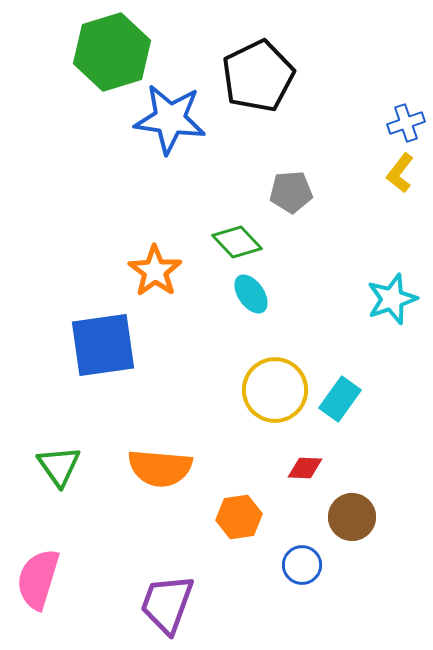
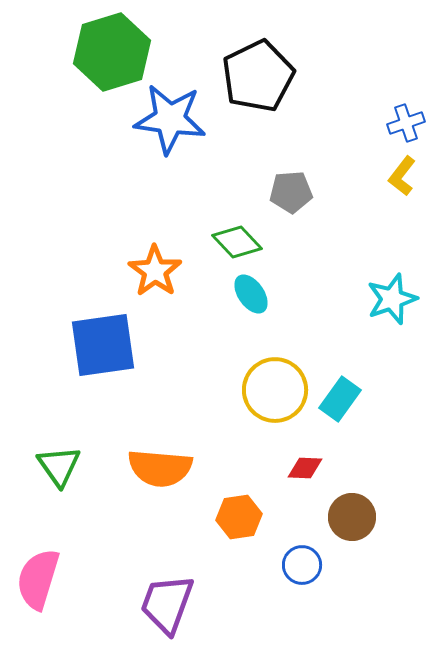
yellow L-shape: moved 2 px right, 3 px down
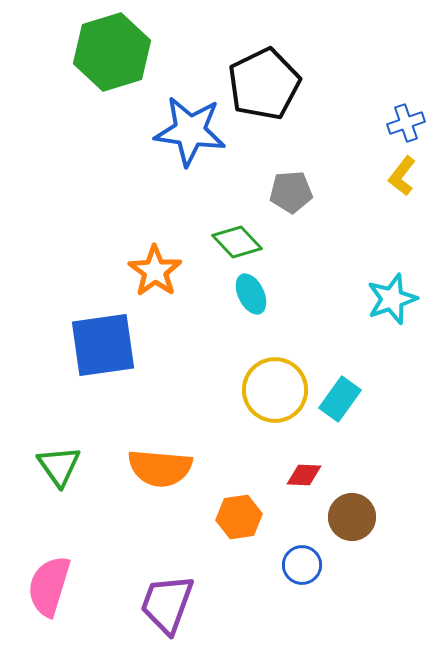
black pentagon: moved 6 px right, 8 px down
blue star: moved 20 px right, 12 px down
cyan ellipse: rotated 9 degrees clockwise
red diamond: moved 1 px left, 7 px down
pink semicircle: moved 11 px right, 7 px down
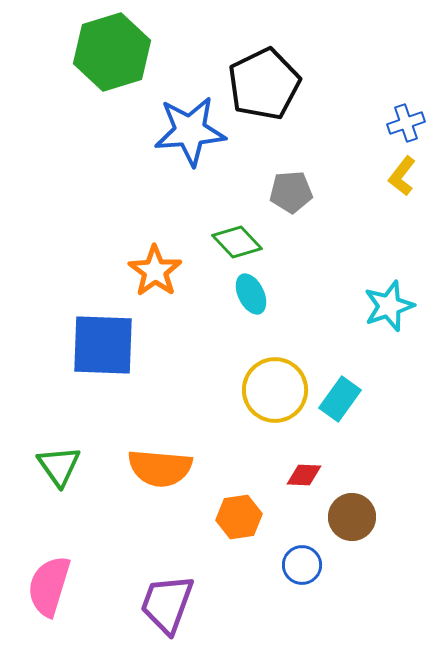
blue star: rotated 12 degrees counterclockwise
cyan star: moved 3 px left, 7 px down
blue square: rotated 10 degrees clockwise
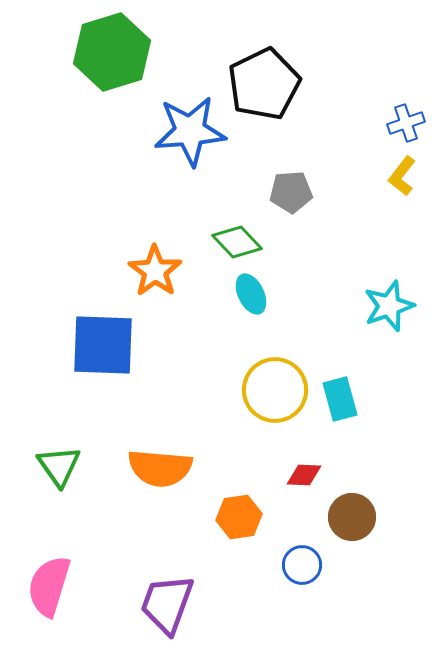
cyan rectangle: rotated 51 degrees counterclockwise
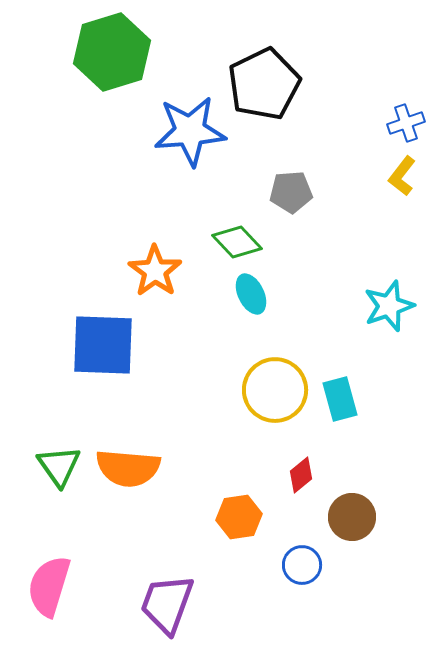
orange semicircle: moved 32 px left
red diamond: moved 3 px left; rotated 42 degrees counterclockwise
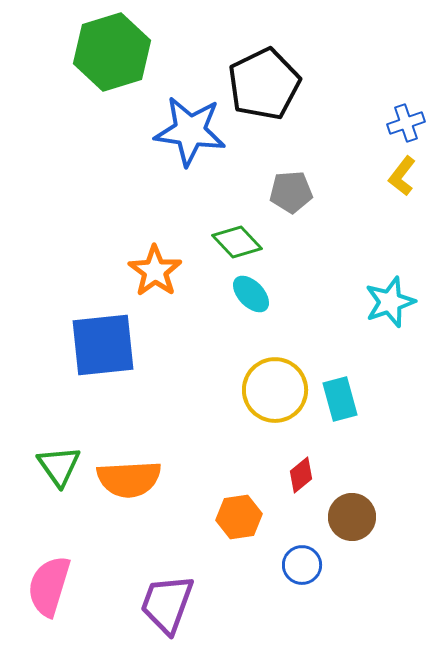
blue star: rotated 12 degrees clockwise
cyan ellipse: rotated 18 degrees counterclockwise
cyan star: moved 1 px right, 4 px up
blue square: rotated 8 degrees counterclockwise
orange semicircle: moved 1 px right, 11 px down; rotated 8 degrees counterclockwise
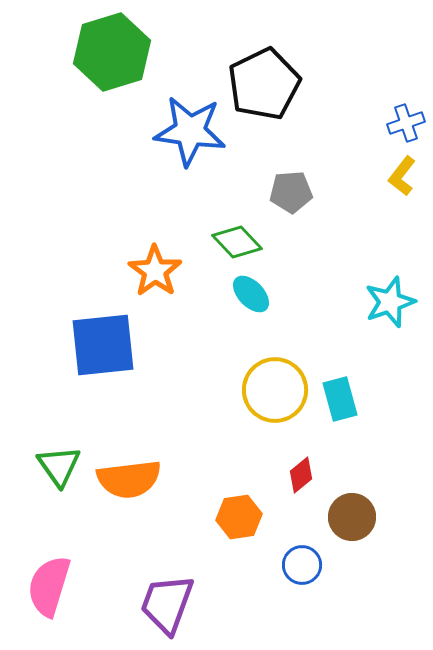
orange semicircle: rotated 4 degrees counterclockwise
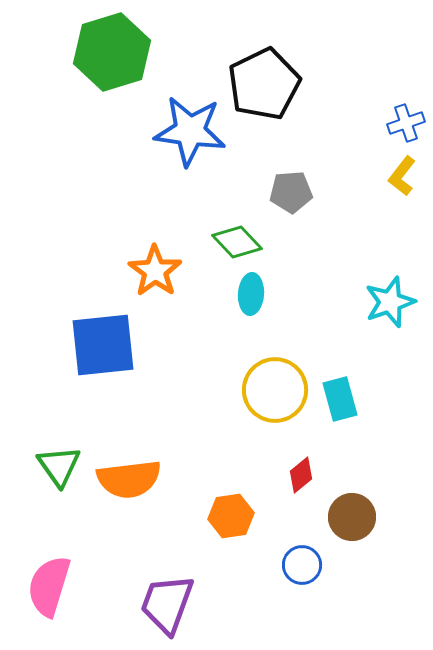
cyan ellipse: rotated 48 degrees clockwise
orange hexagon: moved 8 px left, 1 px up
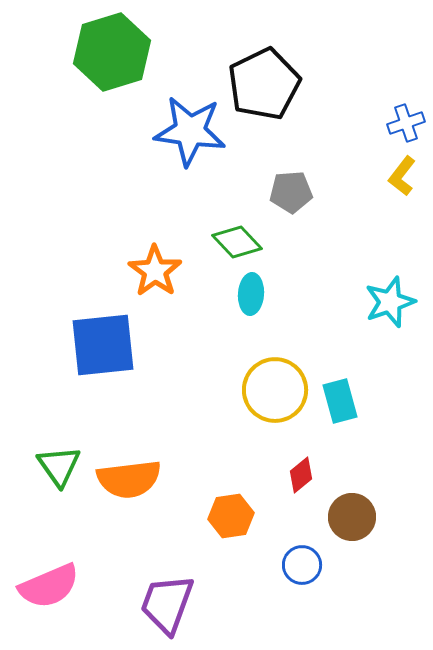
cyan rectangle: moved 2 px down
pink semicircle: rotated 130 degrees counterclockwise
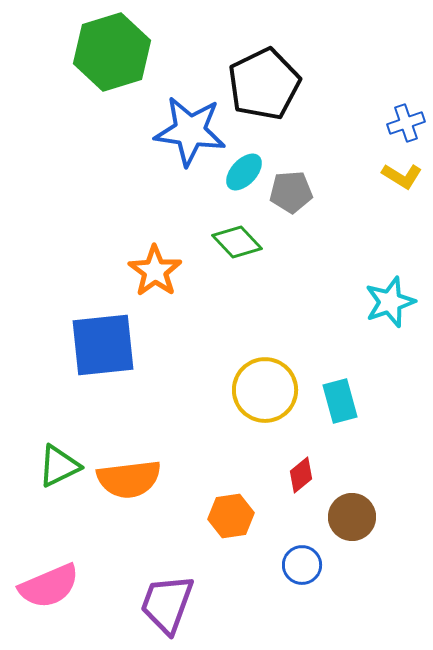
yellow L-shape: rotated 96 degrees counterclockwise
cyan ellipse: moved 7 px left, 122 px up; rotated 39 degrees clockwise
yellow circle: moved 10 px left
green triangle: rotated 39 degrees clockwise
